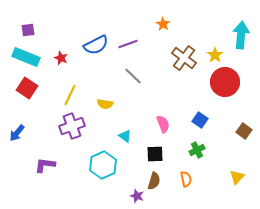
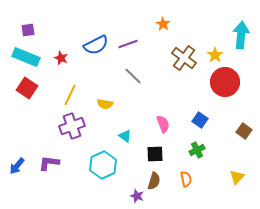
blue arrow: moved 33 px down
purple L-shape: moved 4 px right, 2 px up
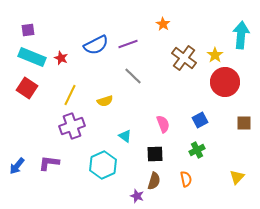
cyan rectangle: moved 6 px right
yellow semicircle: moved 3 px up; rotated 28 degrees counterclockwise
blue square: rotated 28 degrees clockwise
brown square: moved 8 px up; rotated 35 degrees counterclockwise
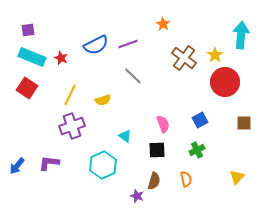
yellow semicircle: moved 2 px left, 1 px up
black square: moved 2 px right, 4 px up
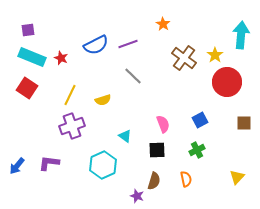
red circle: moved 2 px right
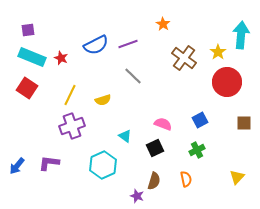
yellow star: moved 3 px right, 3 px up
pink semicircle: rotated 48 degrees counterclockwise
black square: moved 2 px left, 2 px up; rotated 24 degrees counterclockwise
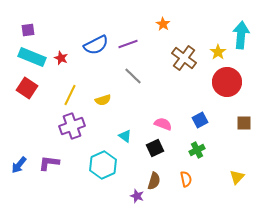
blue arrow: moved 2 px right, 1 px up
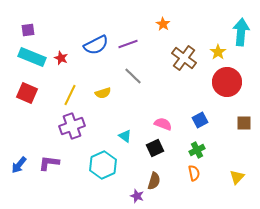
cyan arrow: moved 3 px up
red square: moved 5 px down; rotated 10 degrees counterclockwise
yellow semicircle: moved 7 px up
orange semicircle: moved 8 px right, 6 px up
